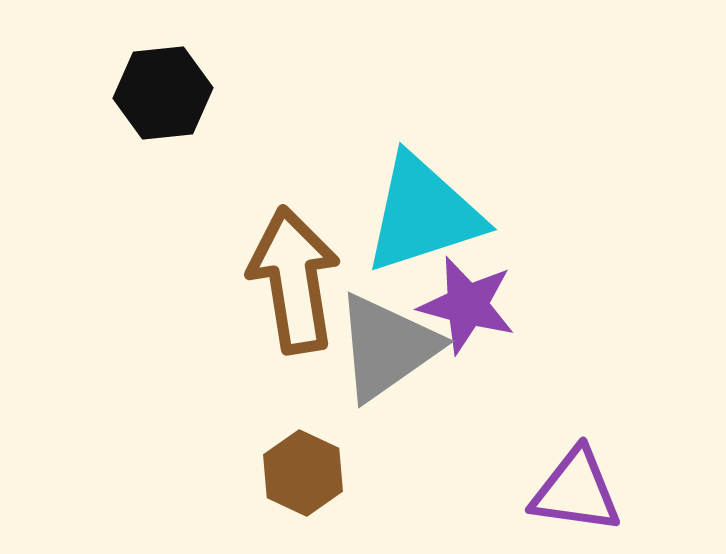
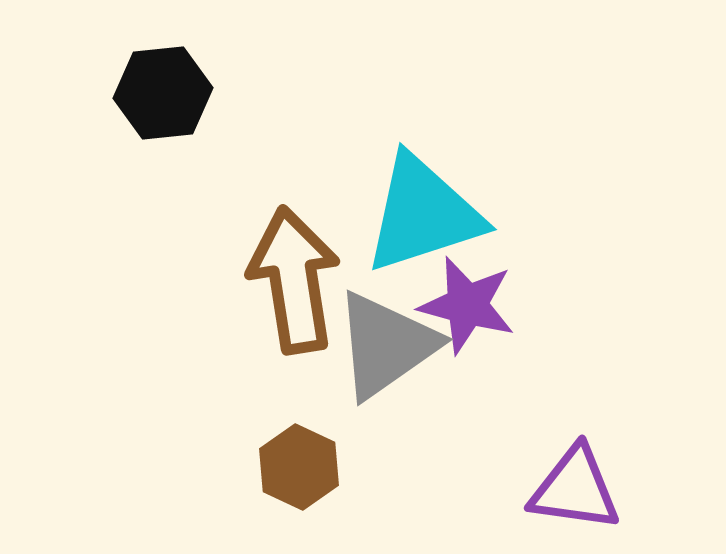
gray triangle: moved 1 px left, 2 px up
brown hexagon: moved 4 px left, 6 px up
purple triangle: moved 1 px left, 2 px up
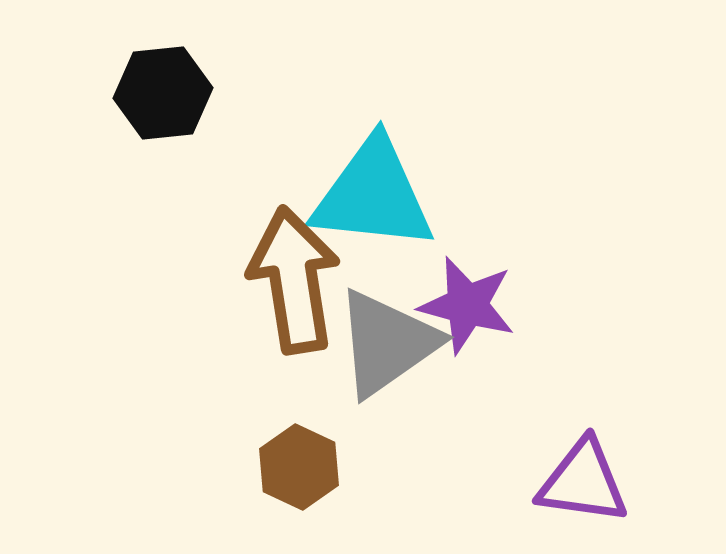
cyan triangle: moved 50 px left, 19 px up; rotated 24 degrees clockwise
gray triangle: moved 1 px right, 2 px up
purple triangle: moved 8 px right, 7 px up
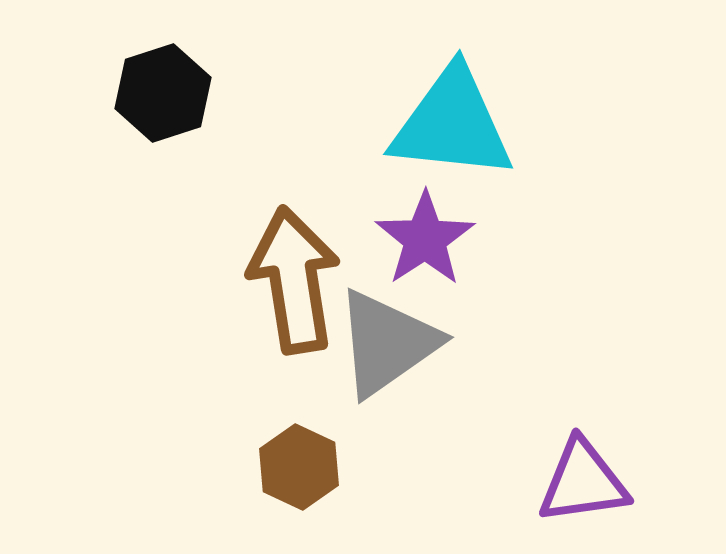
black hexagon: rotated 12 degrees counterclockwise
cyan triangle: moved 79 px right, 71 px up
purple star: moved 42 px left, 66 px up; rotated 24 degrees clockwise
purple triangle: rotated 16 degrees counterclockwise
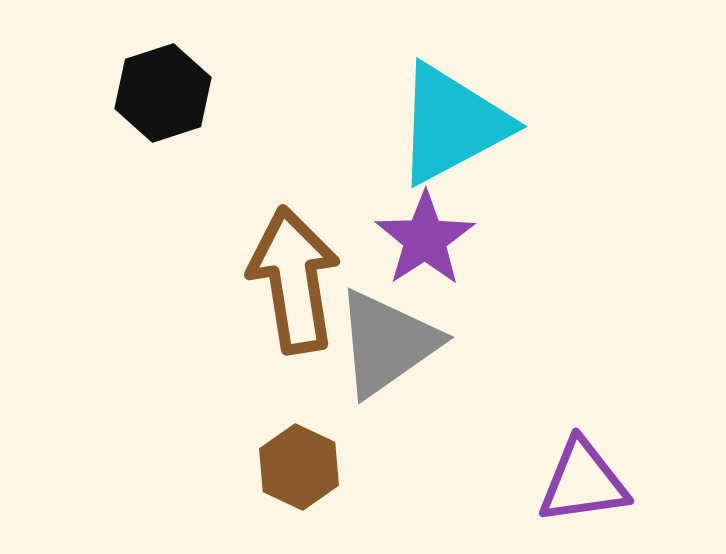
cyan triangle: rotated 34 degrees counterclockwise
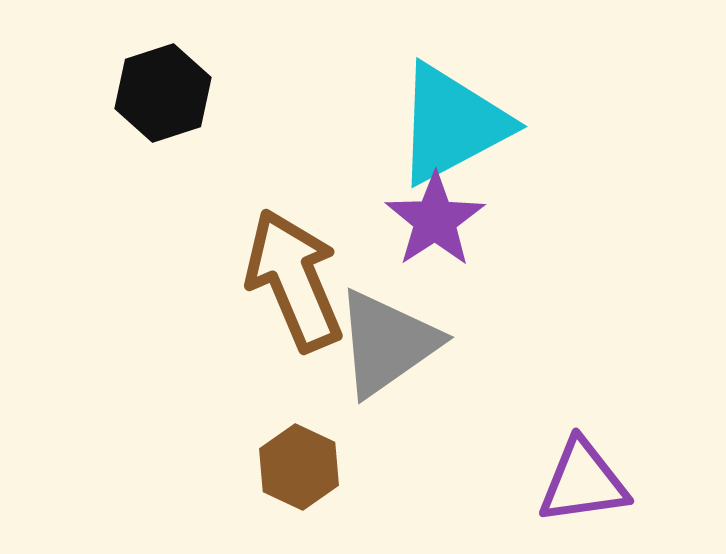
purple star: moved 10 px right, 19 px up
brown arrow: rotated 14 degrees counterclockwise
